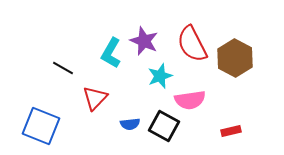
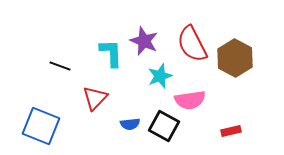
cyan L-shape: rotated 148 degrees clockwise
black line: moved 3 px left, 2 px up; rotated 10 degrees counterclockwise
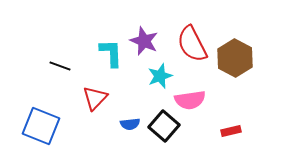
black square: rotated 12 degrees clockwise
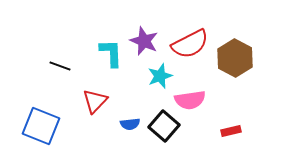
red semicircle: moved 2 px left; rotated 90 degrees counterclockwise
red triangle: moved 3 px down
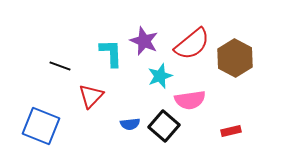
red semicircle: moved 2 px right; rotated 12 degrees counterclockwise
red triangle: moved 4 px left, 5 px up
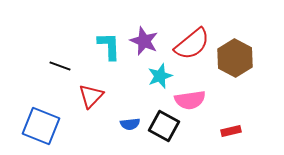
cyan L-shape: moved 2 px left, 7 px up
black square: rotated 12 degrees counterclockwise
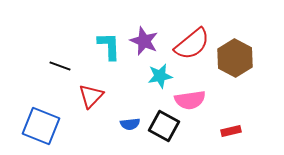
cyan star: rotated 10 degrees clockwise
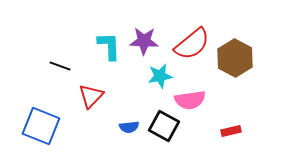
purple star: rotated 20 degrees counterclockwise
blue semicircle: moved 1 px left, 3 px down
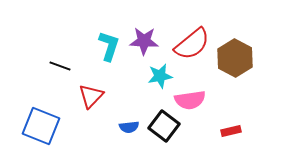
cyan L-shape: rotated 20 degrees clockwise
black square: rotated 8 degrees clockwise
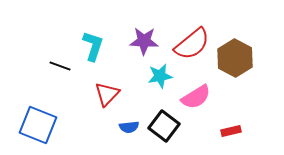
cyan L-shape: moved 16 px left
red triangle: moved 16 px right, 2 px up
pink semicircle: moved 6 px right, 3 px up; rotated 24 degrees counterclockwise
blue square: moved 3 px left, 1 px up
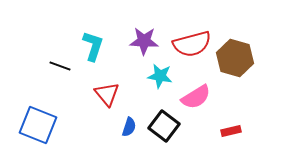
red semicircle: rotated 24 degrees clockwise
brown hexagon: rotated 12 degrees counterclockwise
cyan star: rotated 20 degrees clockwise
red triangle: rotated 24 degrees counterclockwise
blue semicircle: rotated 66 degrees counterclockwise
